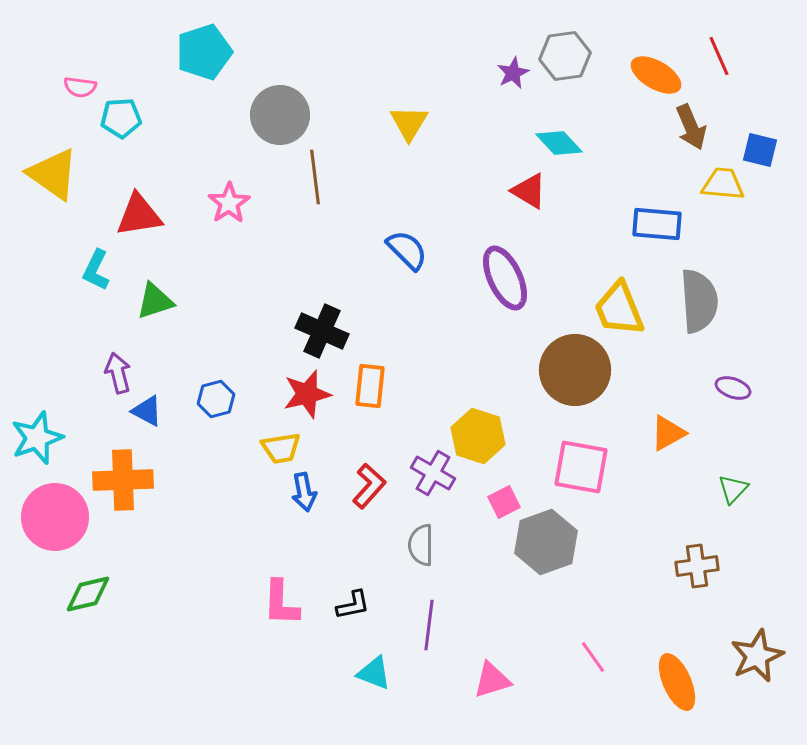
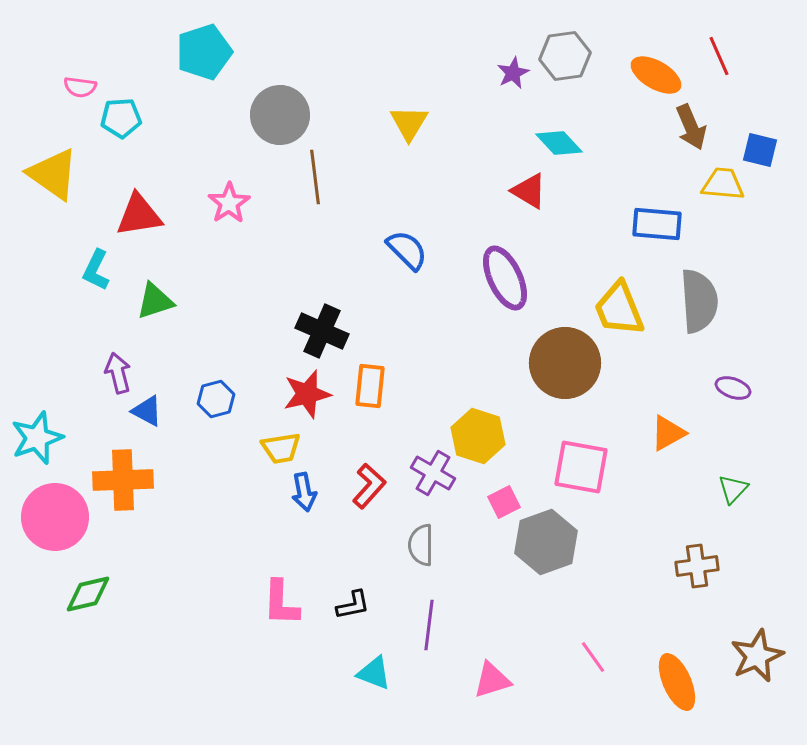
brown circle at (575, 370): moved 10 px left, 7 px up
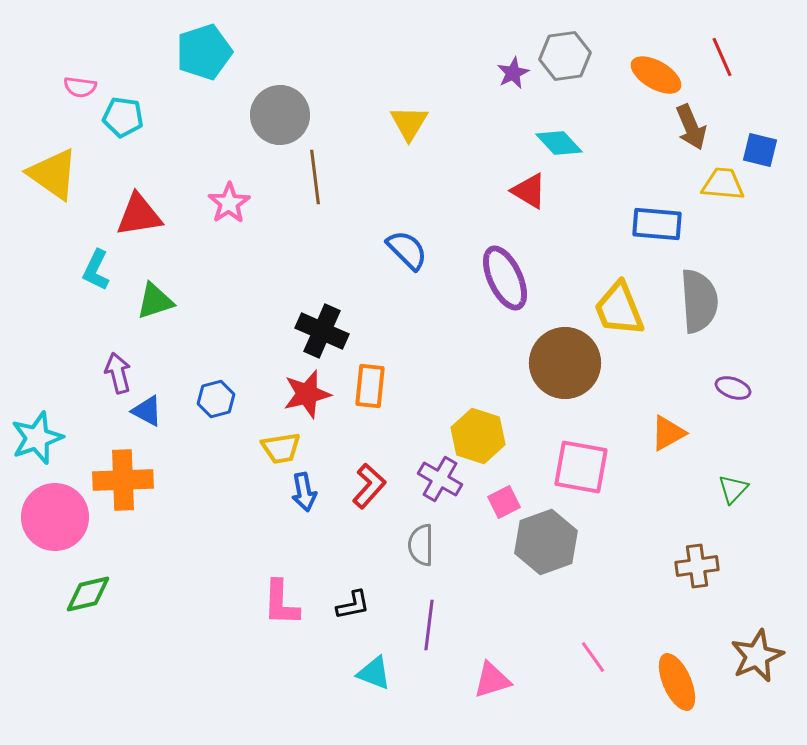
red line at (719, 56): moved 3 px right, 1 px down
cyan pentagon at (121, 118): moved 2 px right, 1 px up; rotated 12 degrees clockwise
purple cross at (433, 473): moved 7 px right, 6 px down
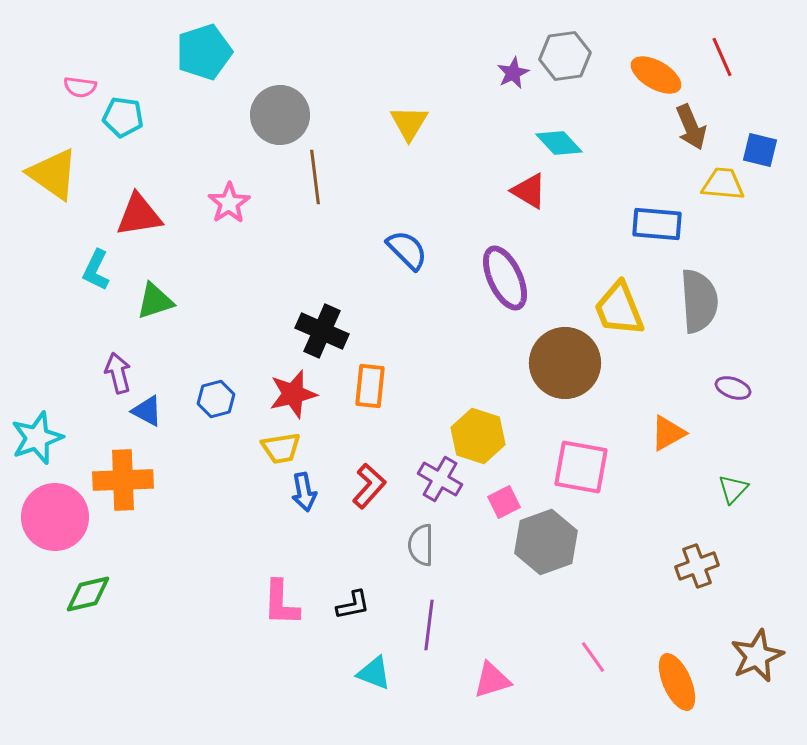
red star at (307, 394): moved 14 px left
brown cross at (697, 566): rotated 12 degrees counterclockwise
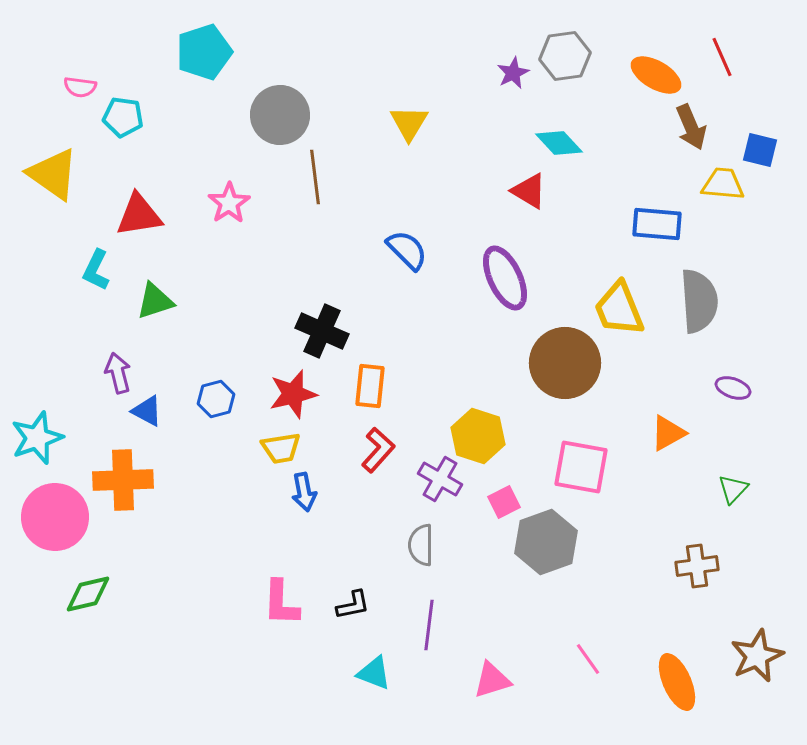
red L-shape at (369, 486): moved 9 px right, 36 px up
brown cross at (697, 566): rotated 12 degrees clockwise
pink line at (593, 657): moved 5 px left, 2 px down
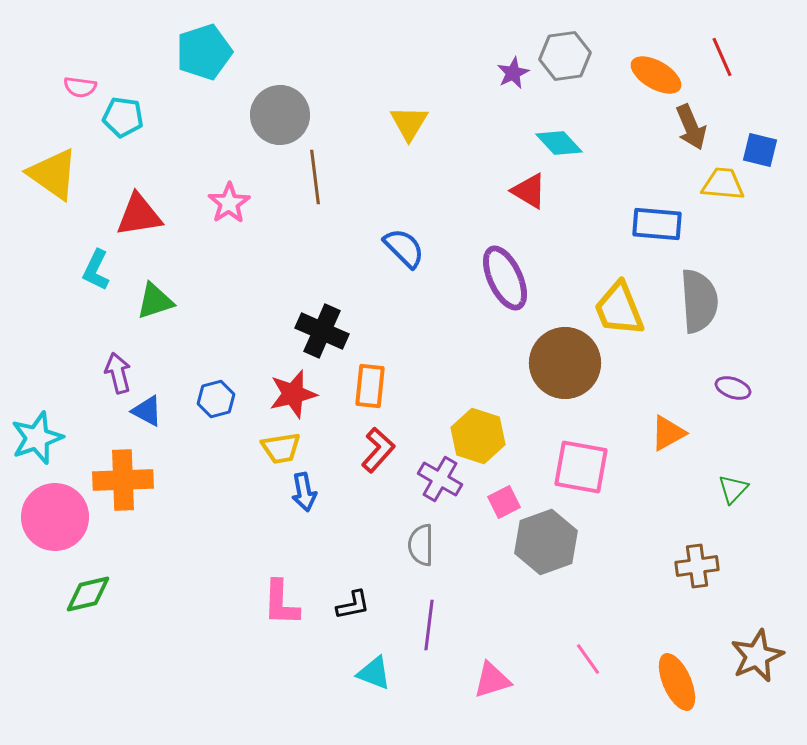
blue semicircle at (407, 250): moved 3 px left, 2 px up
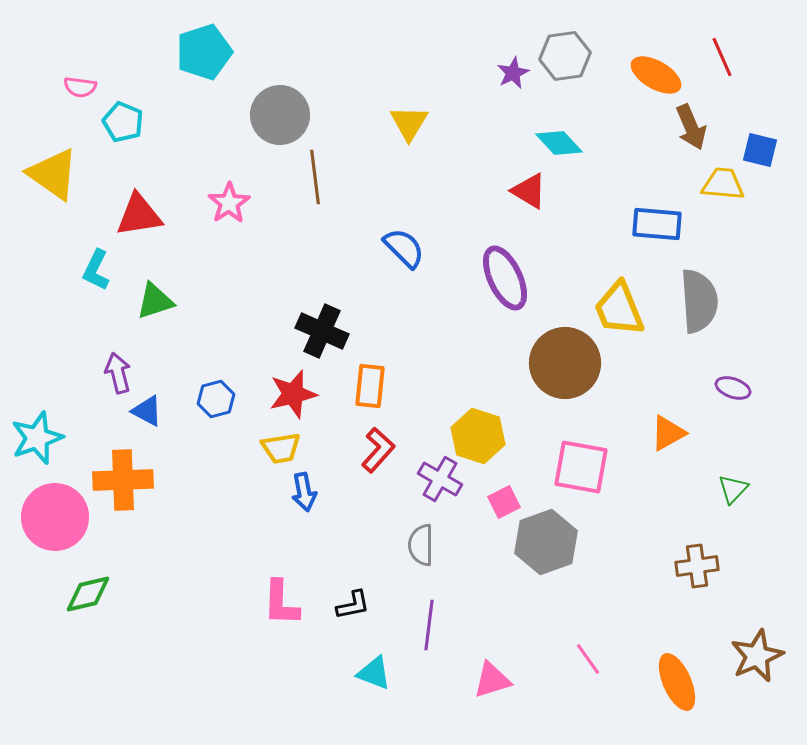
cyan pentagon at (123, 117): moved 5 px down; rotated 15 degrees clockwise
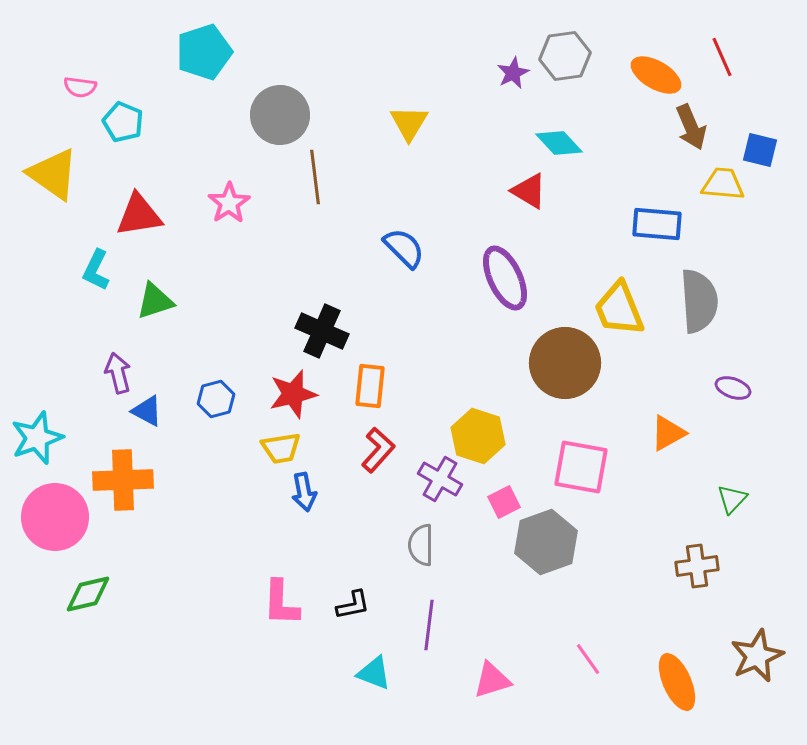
green triangle at (733, 489): moved 1 px left, 10 px down
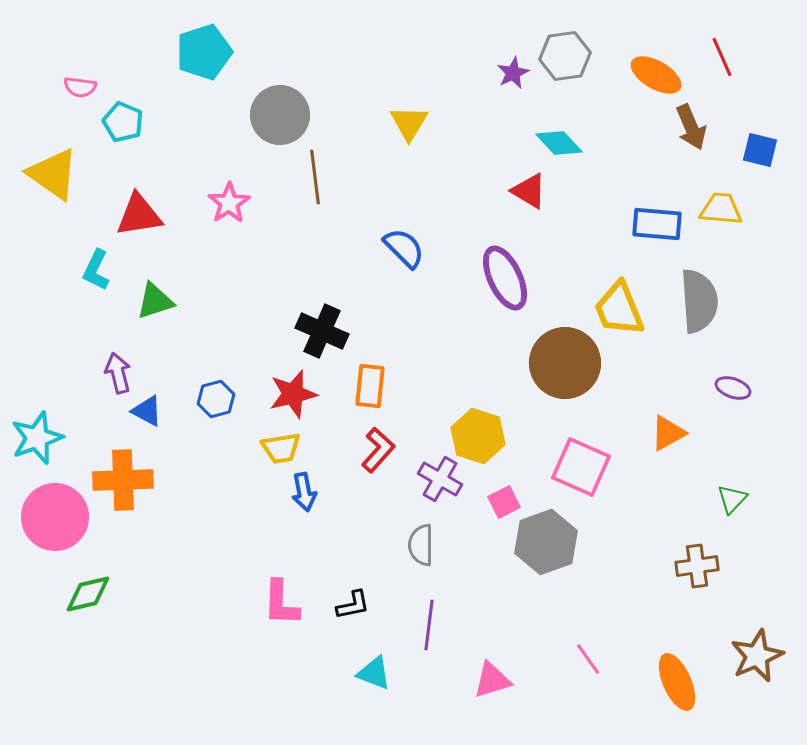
yellow trapezoid at (723, 184): moved 2 px left, 25 px down
pink square at (581, 467): rotated 14 degrees clockwise
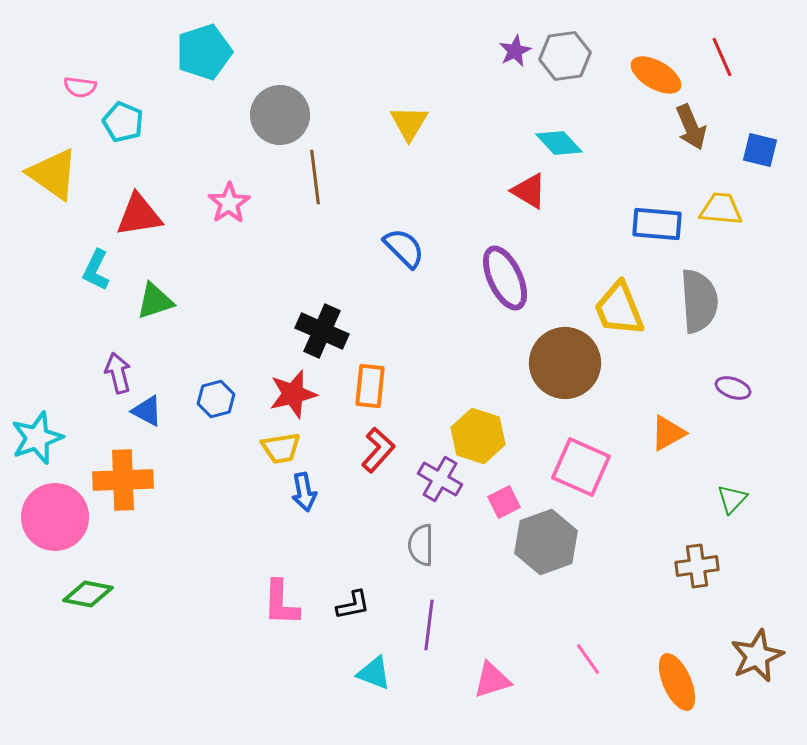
purple star at (513, 73): moved 2 px right, 22 px up
green diamond at (88, 594): rotated 24 degrees clockwise
